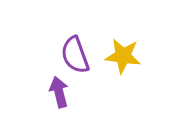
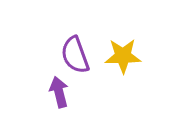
yellow star: rotated 9 degrees counterclockwise
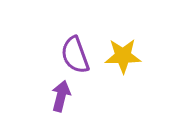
purple arrow: moved 2 px right, 4 px down; rotated 28 degrees clockwise
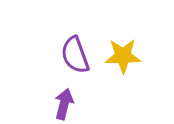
purple arrow: moved 3 px right, 8 px down
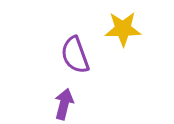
yellow star: moved 27 px up
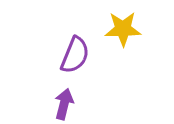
purple semicircle: rotated 138 degrees counterclockwise
